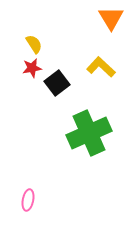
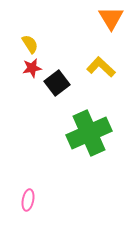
yellow semicircle: moved 4 px left
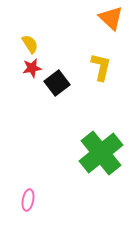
orange triangle: rotated 16 degrees counterclockwise
yellow L-shape: rotated 60 degrees clockwise
green cross: moved 12 px right, 20 px down; rotated 15 degrees counterclockwise
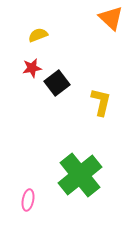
yellow semicircle: moved 8 px right, 9 px up; rotated 78 degrees counterclockwise
yellow L-shape: moved 35 px down
green cross: moved 21 px left, 22 px down
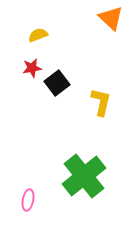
green cross: moved 4 px right, 1 px down
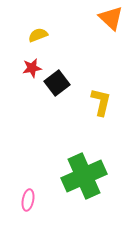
green cross: rotated 15 degrees clockwise
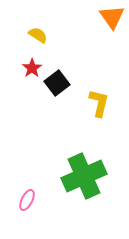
orange triangle: moved 1 px right, 1 px up; rotated 12 degrees clockwise
yellow semicircle: rotated 54 degrees clockwise
red star: rotated 24 degrees counterclockwise
yellow L-shape: moved 2 px left, 1 px down
pink ellipse: moved 1 px left; rotated 15 degrees clockwise
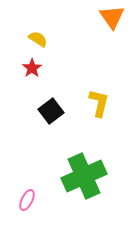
yellow semicircle: moved 4 px down
black square: moved 6 px left, 28 px down
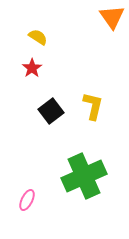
yellow semicircle: moved 2 px up
yellow L-shape: moved 6 px left, 3 px down
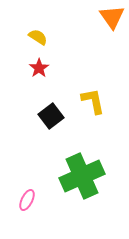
red star: moved 7 px right
yellow L-shape: moved 5 px up; rotated 24 degrees counterclockwise
black square: moved 5 px down
green cross: moved 2 px left
